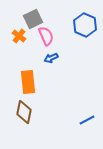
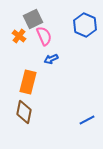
pink semicircle: moved 2 px left
blue arrow: moved 1 px down
orange rectangle: rotated 20 degrees clockwise
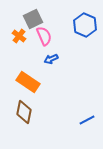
orange rectangle: rotated 70 degrees counterclockwise
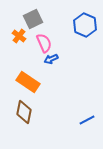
pink semicircle: moved 7 px down
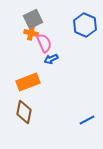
orange cross: moved 12 px right, 3 px up; rotated 24 degrees counterclockwise
orange rectangle: rotated 55 degrees counterclockwise
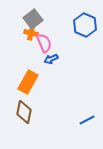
gray square: rotated 12 degrees counterclockwise
orange rectangle: rotated 40 degrees counterclockwise
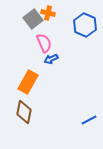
orange cross: moved 17 px right, 20 px up
blue line: moved 2 px right
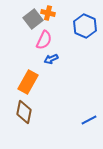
blue hexagon: moved 1 px down
pink semicircle: moved 3 px up; rotated 48 degrees clockwise
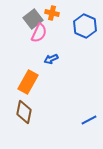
orange cross: moved 4 px right
pink semicircle: moved 5 px left, 7 px up
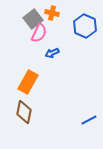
blue arrow: moved 1 px right, 6 px up
